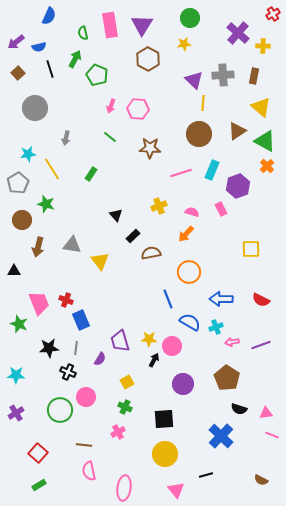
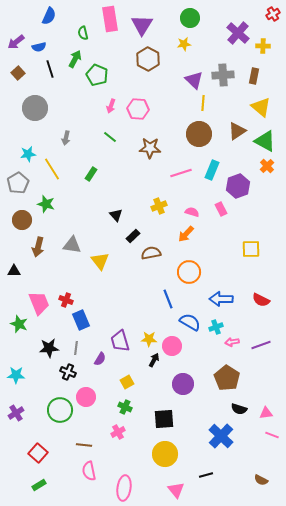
pink rectangle at (110, 25): moved 6 px up
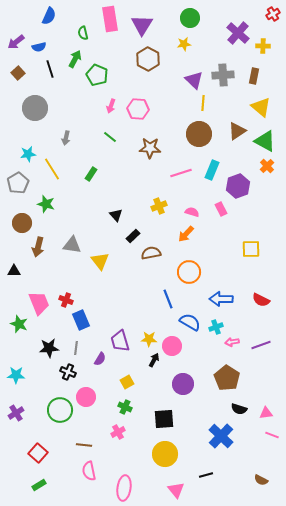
brown circle at (22, 220): moved 3 px down
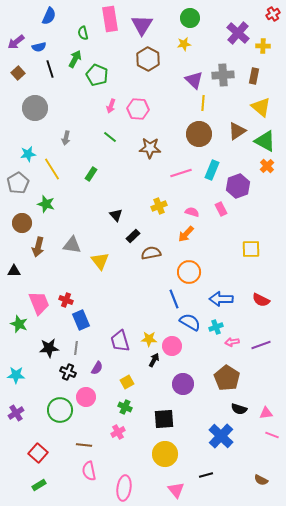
blue line at (168, 299): moved 6 px right
purple semicircle at (100, 359): moved 3 px left, 9 px down
